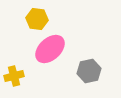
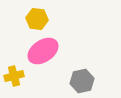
pink ellipse: moved 7 px left, 2 px down; rotated 8 degrees clockwise
gray hexagon: moved 7 px left, 10 px down
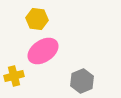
gray hexagon: rotated 10 degrees counterclockwise
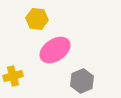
pink ellipse: moved 12 px right, 1 px up
yellow cross: moved 1 px left
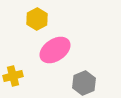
yellow hexagon: rotated 25 degrees clockwise
gray hexagon: moved 2 px right, 2 px down
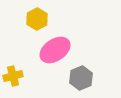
gray hexagon: moved 3 px left, 5 px up
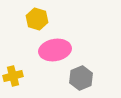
yellow hexagon: rotated 15 degrees counterclockwise
pink ellipse: rotated 24 degrees clockwise
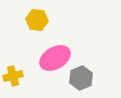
yellow hexagon: moved 1 px down; rotated 10 degrees counterclockwise
pink ellipse: moved 8 px down; rotated 20 degrees counterclockwise
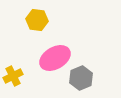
yellow cross: rotated 12 degrees counterclockwise
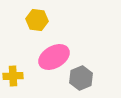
pink ellipse: moved 1 px left, 1 px up
yellow cross: rotated 24 degrees clockwise
